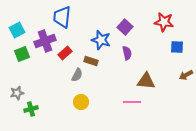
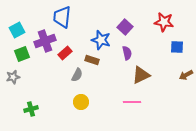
brown rectangle: moved 1 px right, 1 px up
brown triangle: moved 5 px left, 6 px up; rotated 30 degrees counterclockwise
gray star: moved 4 px left, 16 px up
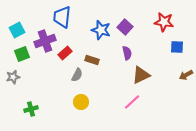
blue star: moved 10 px up
pink line: rotated 42 degrees counterclockwise
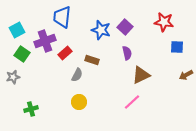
green square: rotated 35 degrees counterclockwise
yellow circle: moved 2 px left
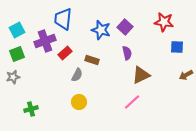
blue trapezoid: moved 1 px right, 2 px down
green square: moved 5 px left; rotated 35 degrees clockwise
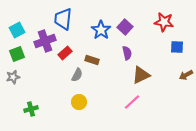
blue star: rotated 18 degrees clockwise
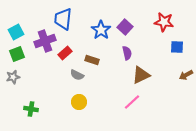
cyan square: moved 1 px left, 2 px down
gray semicircle: rotated 88 degrees clockwise
green cross: rotated 24 degrees clockwise
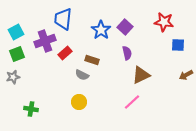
blue square: moved 1 px right, 2 px up
gray semicircle: moved 5 px right
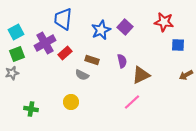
blue star: rotated 12 degrees clockwise
purple cross: moved 2 px down; rotated 10 degrees counterclockwise
purple semicircle: moved 5 px left, 8 px down
gray star: moved 1 px left, 4 px up
yellow circle: moved 8 px left
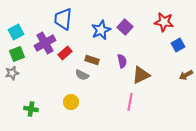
blue square: rotated 32 degrees counterclockwise
pink line: moved 2 px left; rotated 36 degrees counterclockwise
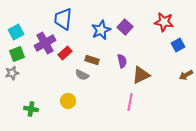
yellow circle: moved 3 px left, 1 px up
